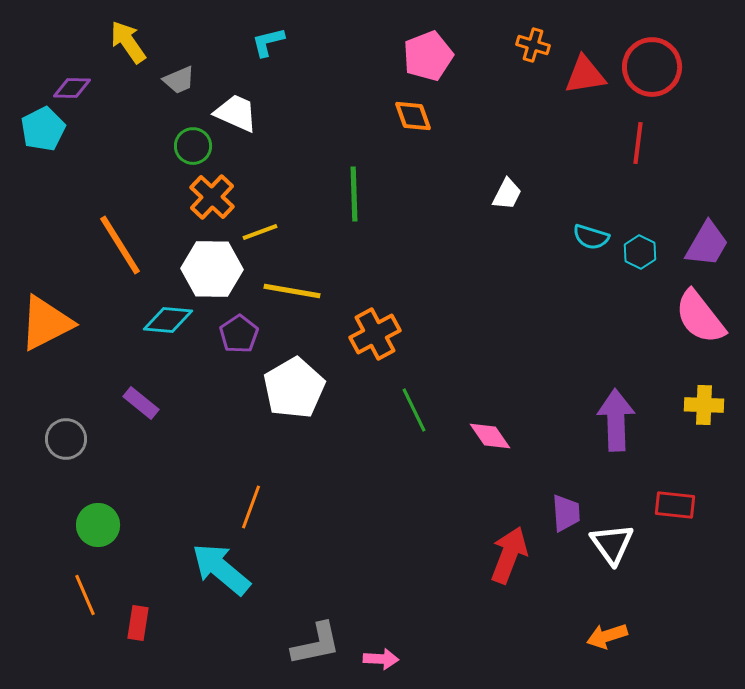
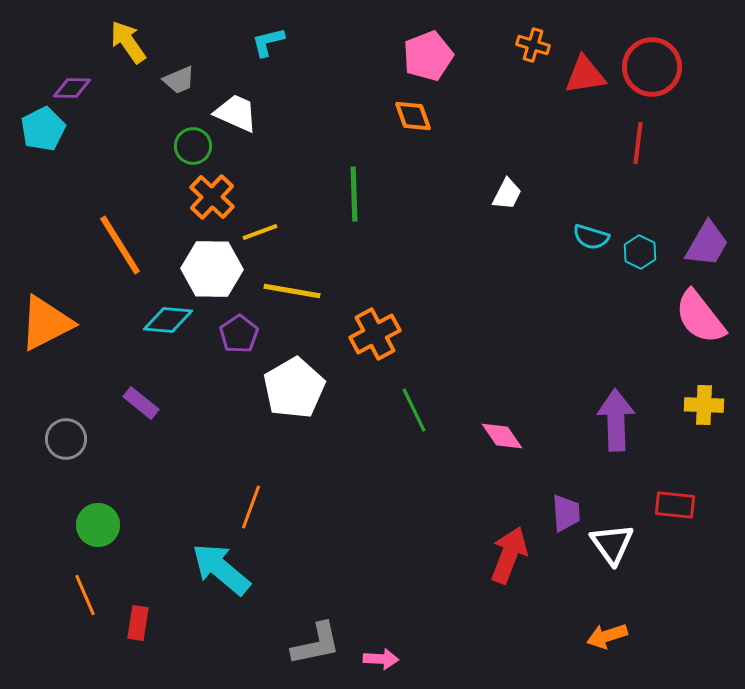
pink diamond at (490, 436): moved 12 px right
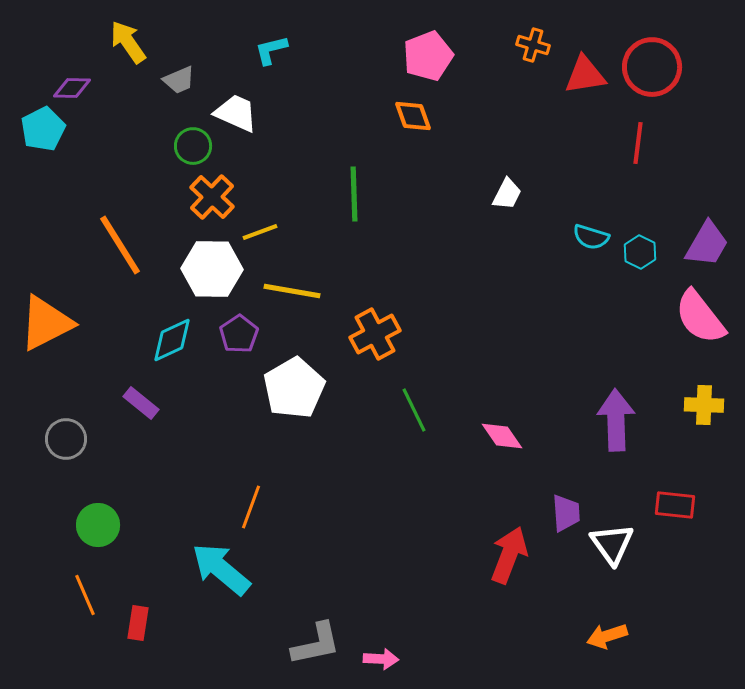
cyan L-shape at (268, 42): moved 3 px right, 8 px down
cyan diamond at (168, 320): moved 4 px right, 20 px down; rotated 30 degrees counterclockwise
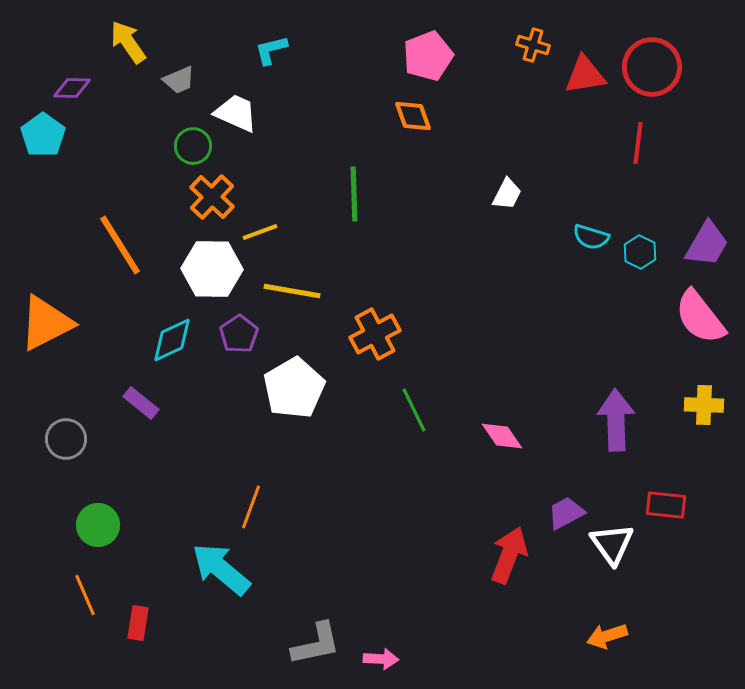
cyan pentagon at (43, 129): moved 6 px down; rotated 9 degrees counterclockwise
red rectangle at (675, 505): moved 9 px left
purple trapezoid at (566, 513): rotated 114 degrees counterclockwise
